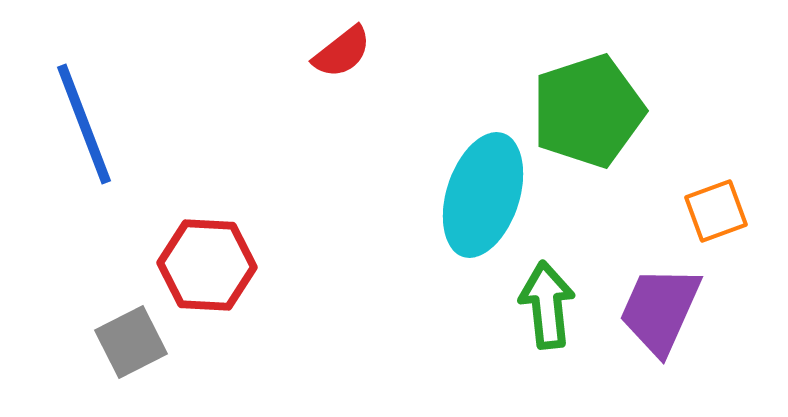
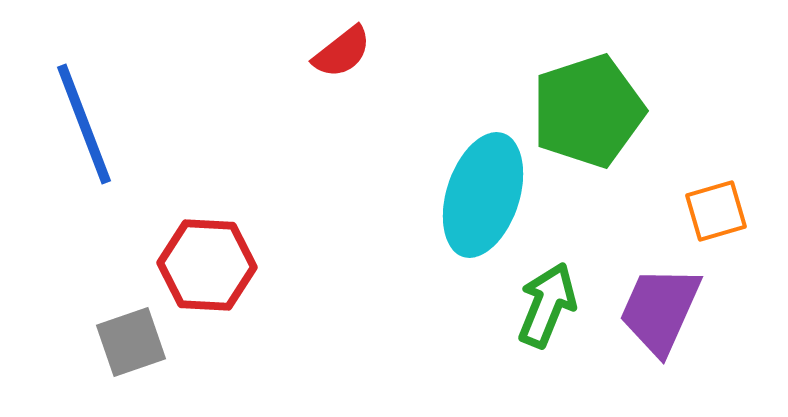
orange square: rotated 4 degrees clockwise
green arrow: rotated 28 degrees clockwise
gray square: rotated 8 degrees clockwise
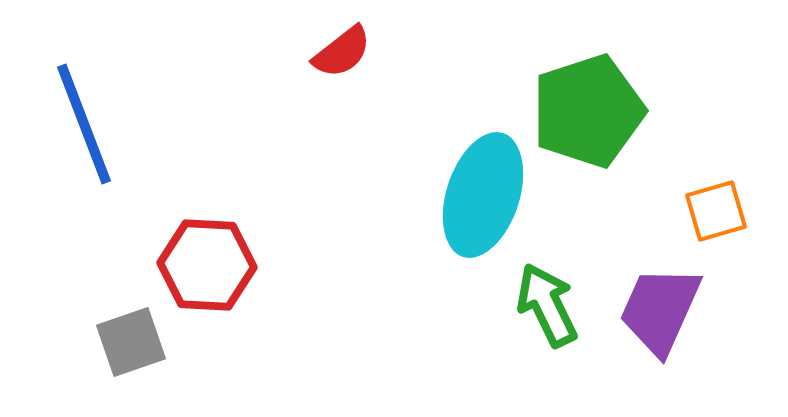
green arrow: rotated 48 degrees counterclockwise
